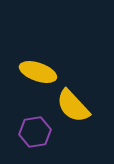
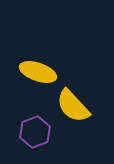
purple hexagon: rotated 12 degrees counterclockwise
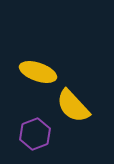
purple hexagon: moved 2 px down
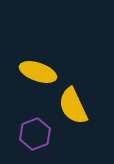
yellow semicircle: rotated 18 degrees clockwise
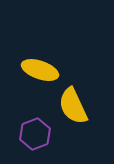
yellow ellipse: moved 2 px right, 2 px up
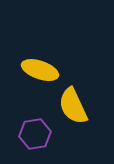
purple hexagon: rotated 12 degrees clockwise
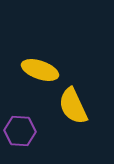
purple hexagon: moved 15 px left, 3 px up; rotated 12 degrees clockwise
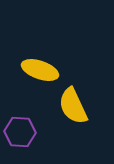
purple hexagon: moved 1 px down
